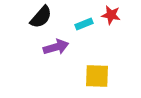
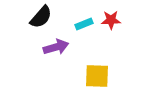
red star: moved 5 px down; rotated 12 degrees counterclockwise
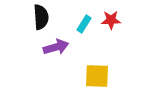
black semicircle: rotated 45 degrees counterclockwise
cyan rectangle: rotated 36 degrees counterclockwise
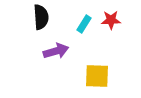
purple arrow: moved 4 px down
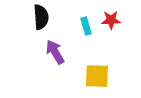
cyan rectangle: moved 2 px right, 2 px down; rotated 48 degrees counterclockwise
purple arrow: moved 1 px left, 1 px down; rotated 105 degrees counterclockwise
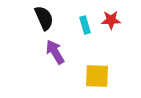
black semicircle: moved 3 px right, 1 px down; rotated 20 degrees counterclockwise
cyan rectangle: moved 1 px left, 1 px up
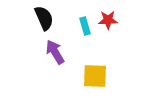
red star: moved 3 px left
cyan rectangle: moved 1 px down
yellow square: moved 2 px left
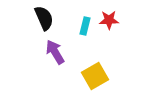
red star: moved 1 px right
cyan rectangle: rotated 30 degrees clockwise
yellow square: rotated 32 degrees counterclockwise
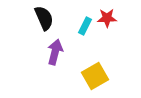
red star: moved 2 px left, 2 px up
cyan rectangle: rotated 12 degrees clockwise
purple arrow: rotated 45 degrees clockwise
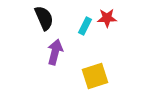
yellow square: rotated 12 degrees clockwise
